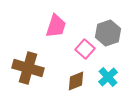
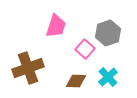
brown cross: rotated 36 degrees counterclockwise
brown diamond: rotated 25 degrees clockwise
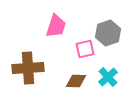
pink square: rotated 36 degrees clockwise
brown cross: rotated 16 degrees clockwise
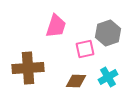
cyan cross: rotated 12 degrees clockwise
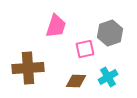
gray hexagon: moved 2 px right
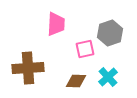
pink trapezoid: moved 2 px up; rotated 15 degrees counterclockwise
cyan cross: rotated 12 degrees counterclockwise
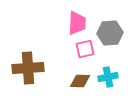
pink trapezoid: moved 21 px right, 1 px up
gray hexagon: rotated 15 degrees clockwise
cyan cross: rotated 30 degrees clockwise
brown diamond: moved 4 px right
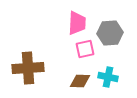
cyan cross: rotated 24 degrees clockwise
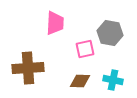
pink trapezoid: moved 22 px left
gray hexagon: rotated 15 degrees clockwise
cyan cross: moved 5 px right, 3 px down
